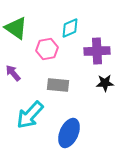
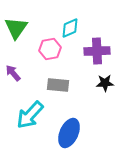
green triangle: rotated 30 degrees clockwise
pink hexagon: moved 3 px right
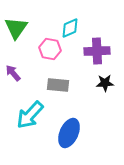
pink hexagon: rotated 20 degrees clockwise
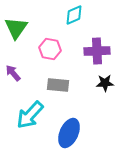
cyan diamond: moved 4 px right, 13 px up
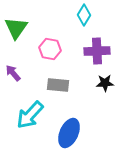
cyan diamond: moved 10 px right; rotated 35 degrees counterclockwise
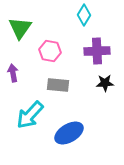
green triangle: moved 4 px right
pink hexagon: moved 2 px down
purple arrow: rotated 30 degrees clockwise
blue ellipse: rotated 36 degrees clockwise
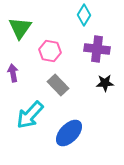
purple cross: moved 2 px up; rotated 10 degrees clockwise
gray rectangle: rotated 40 degrees clockwise
blue ellipse: rotated 16 degrees counterclockwise
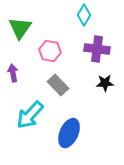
blue ellipse: rotated 20 degrees counterclockwise
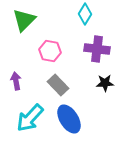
cyan diamond: moved 1 px right, 1 px up
green triangle: moved 4 px right, 8 px up; rotated 10 degrees clockwise
purple arrow: moved 3 px right, 8 px down
cyan arrow: moved 3 px down
blue ellipse: moved 14 px up; rotated 56 degrees counterclockwise
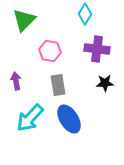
gray rectangle: rotated 35 degrees clockwise
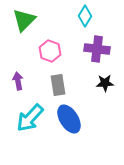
cyan diamond: moved 2 px down
pink hexagon: rotated 10 degrees clockwise
purple arrow: moved 2 px right
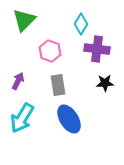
cyan diamond: moved 4 px left, 8 px down
purple arrow: rotated 36 degrees clockwise
cyan arrow: moved 8 px left; rotated 12 degrees counterclockwise
